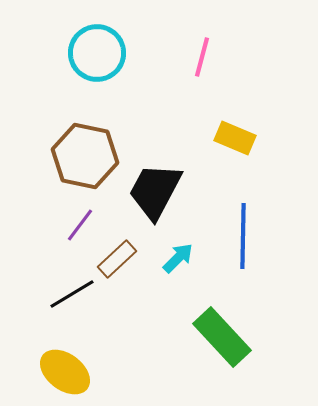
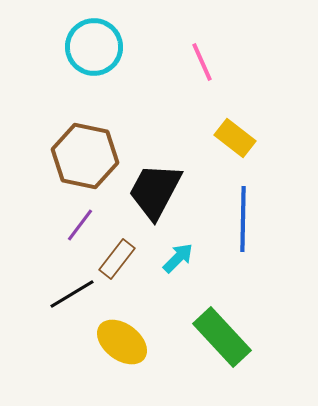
cyan circle: moved 3 px left, 6 px up
pink line: moved 5 px down; rotated 39 degrees counterclockwise
yellow rectangle: rotated 15 degrees clockwise
blue line: moved 17 px up
brown rectangle: rotated 9 degrees counterclockwise
yellow ellipse: moved 57 px right, 30 px up
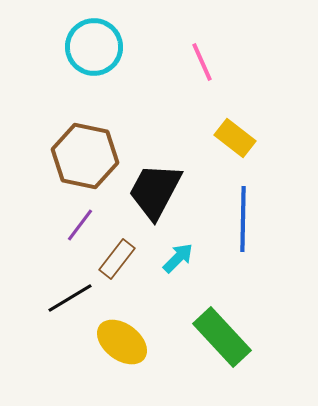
black line: moved 2 px left, 4 px down
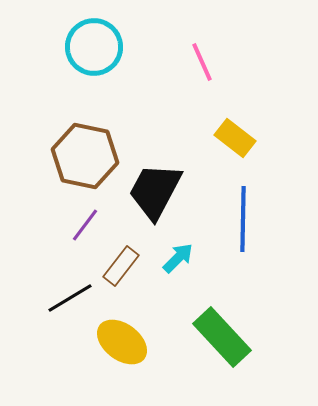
purple line: moved 5 px right
brown rectangle: moved 4 px right, 7 px down
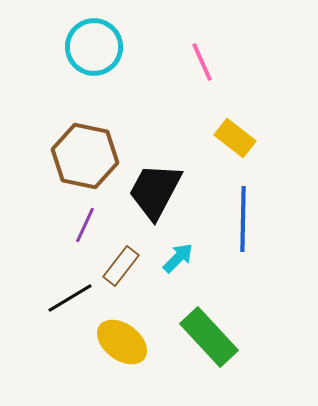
purple line: rotated 12 degrees counterclockwise
green rectangle: moved 13 px left
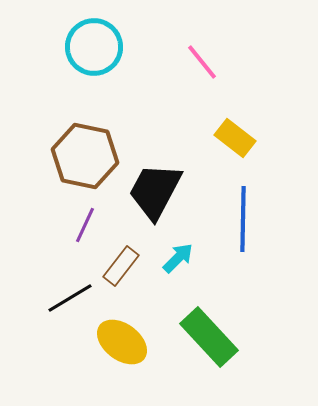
pink line: rotated 15 degrees counterclockwise
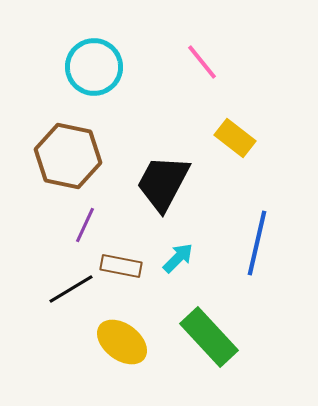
cyan circle: moved 20 px down
brown hexagon: moved 17 px left
black trapezoid: moved 8 px right, 8 px up
blue line: moved 14 px right, 24 px down; rotated 12 degrees clockwise
brown rectangle: rotated 63 degrees clockwise
black line: moved 1 px right, 9 px up
